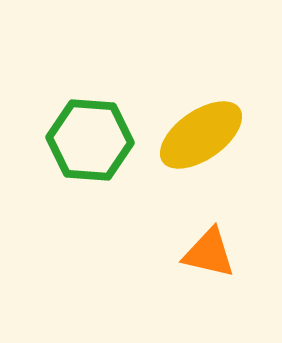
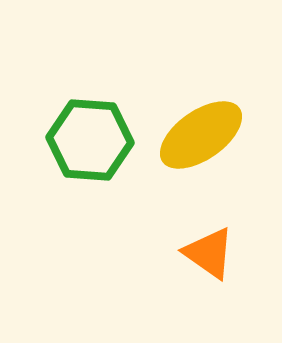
orange triangle: rotated 22 degrees clockwise
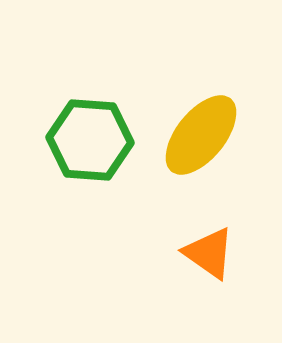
yellow ellipse: rotated 16 degrees counterclockwise
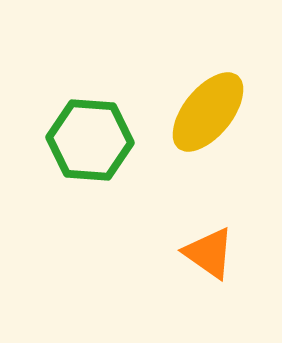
yellow ellipse: moved 7 px right, 23 px up
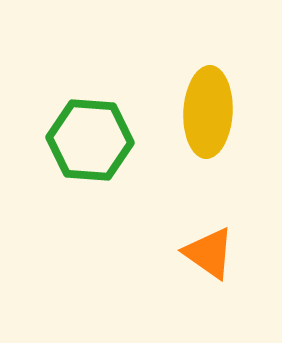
yellow ellipse: rotated 36 degrees counterclockwise
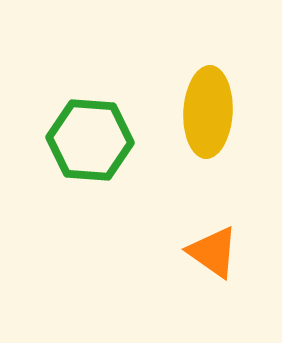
orange triangle: moved 4 px right, 1 px up
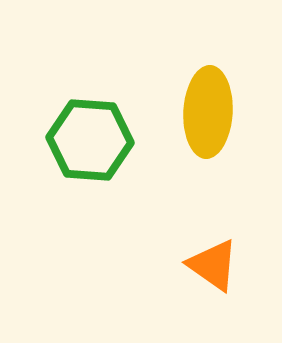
orange triangle: moved 13 px down
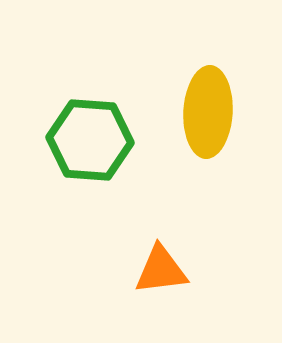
orange triangle: moved 52 px left, 5 px down; rotated 42 degrees counterclockwise
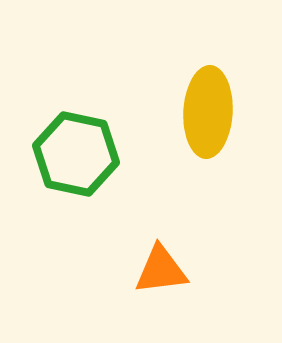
green hexagon: moved 14 px left, 14 px down; rotated 8 degrees clockwise
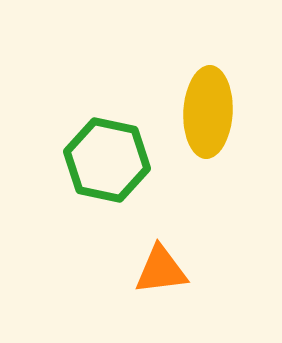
green hexagon: moved 31 px right, 6 px down
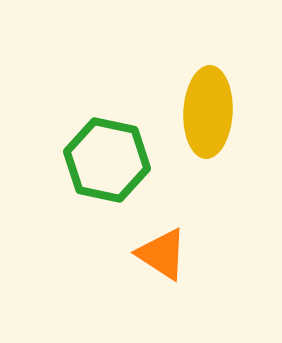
orange triangle: moved 1 px right, 16 px up; rotated 40 degrees clockwise
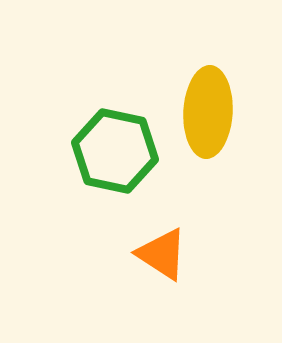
green hexagon: moved 8 px right, 9 px up
